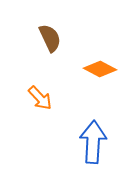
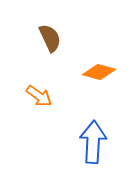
orange diamond: moved 1 px left, 3 px down; rotated 12 degrees counterclockwise
orange arrow: moved 1 px left, 2 px up; rotated 12 degrees counterclockwise
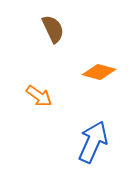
brown semicircle: moved 3 px right, 9 px up
blue arrow: rotated 21 degrees clockwise
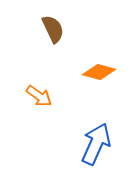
blue arrow: moved 3 px right, 2 px down
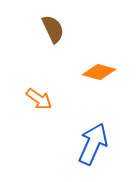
orange arrow: moved 3 px down
blue arrow: moved 3 px left
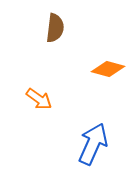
brown semicircle: moved 2 px right, 1 px up; rotated 32 degrees clockwise
orange diamond: moved 9 px right, 3 px up
